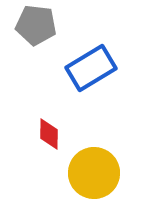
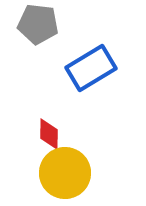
gray pentagon: moved 2 px right, 1 px up
yellow circle: moved 29 px left
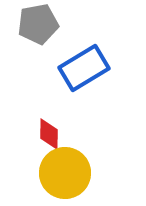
gray pentagon: rotated 18 degrees counterclockwise
blue rectangle: moved 7 px left
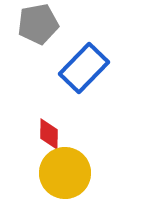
blue rectangle: rotated 15 degrees counterclockwise
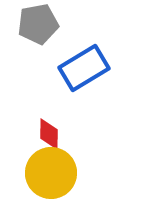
blue rectangle: rotated 15 degrees clockwise
yellow circle: moved 14 px left
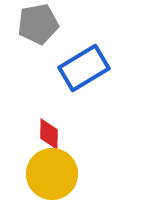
yellow circle: moved 1 px right, 1 px down
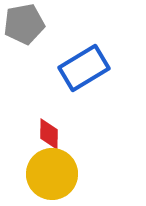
gray pentagon: moved 14 px left
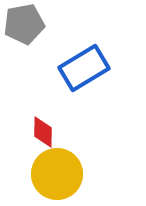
red diamond: moved 6 px left, 2 px up
yellow circle: moved 5 px right
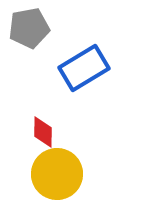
gray pentagon: moved 5 px right, 4 px down
